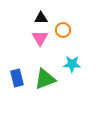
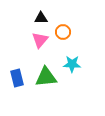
orange circle: moved 2 px down
pink triangle: moved 2 px down; rotated 12 degrees clockwise
green triangle: moved 1 px right, 2 px up; rotated 15 degrees clockwise
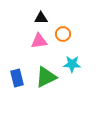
orange circle: moved 2 px down
pink triangle: moved 1 px left, 1 px down; rotated 42 degrees clockwise
green triangle: rotated 20 degrees counterclockwise
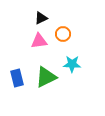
black triangle: rotated 24 degrees counterclockwise
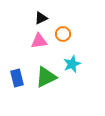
cyan star: rotated 24 degrees counterclockwise
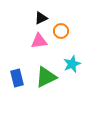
orange circle: moved 2 px left, 3 px up
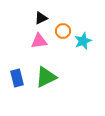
orange circle: moved 2 px right
cyan star: moved 11 px right, 23 px up
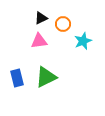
orange circle: moved 7 px up
